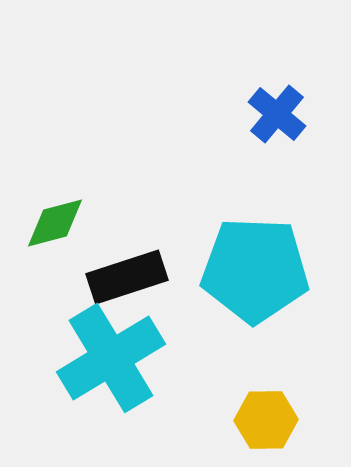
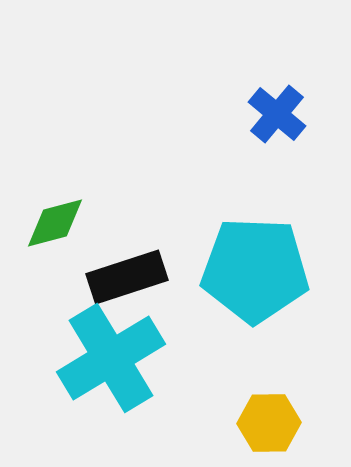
yellow hexagon: moved 3 px right, 3 px down
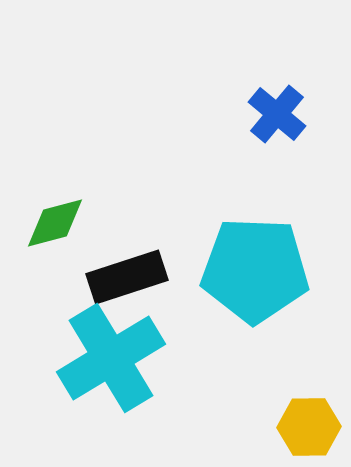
yellow hexagon: moved 40 px right, 4 px down
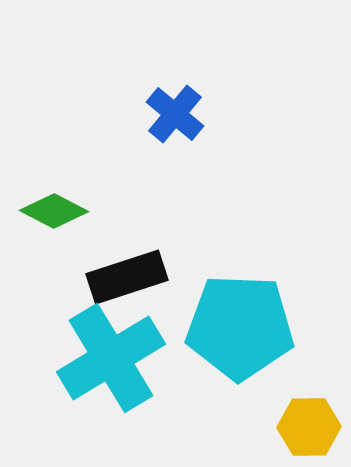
blue cross: moved 102 px left
green diamond: moved 1 px left, 12 px up; rotated 42 degrees clockwise
cyan pentagon: moved 15 px left, 57 px down
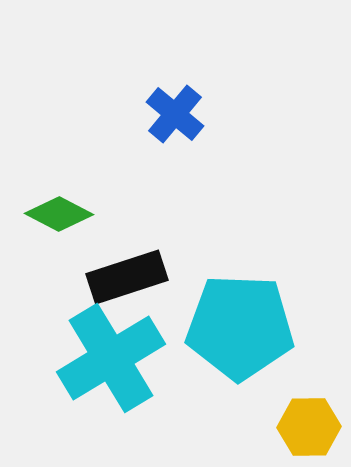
green diamond: moved 5 px right, 3 px down
